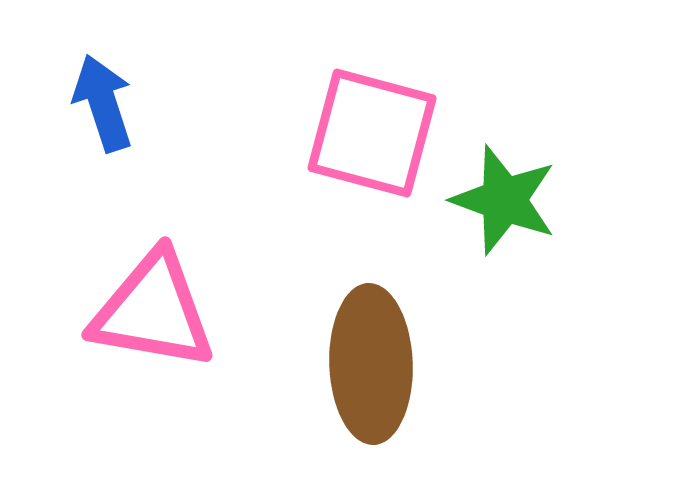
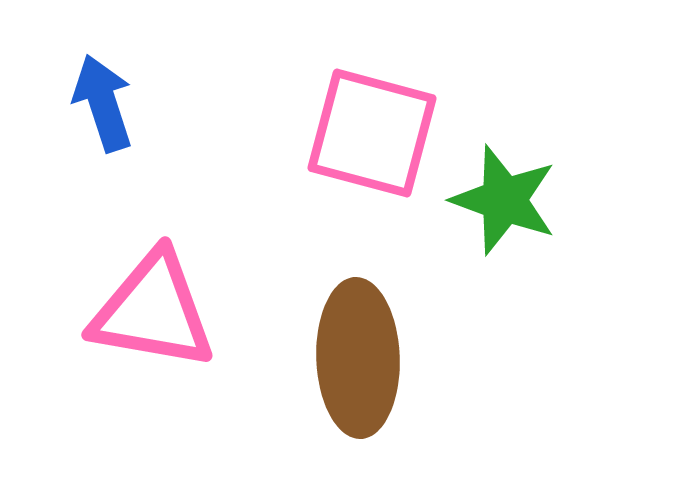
brown ellipse: moved 13 px left, 6 px up
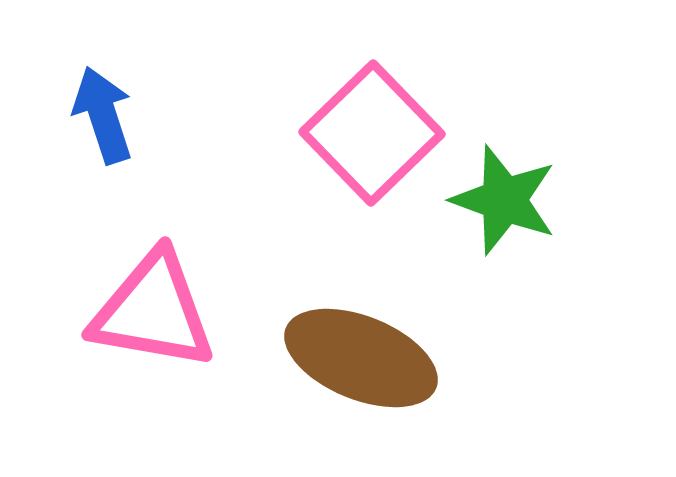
blue arrow: moved 12 px down
pink square: rotated 31 degrees clockwise
brown ellipse: moved 3 px right; rotated 66 degrees counterclockwise
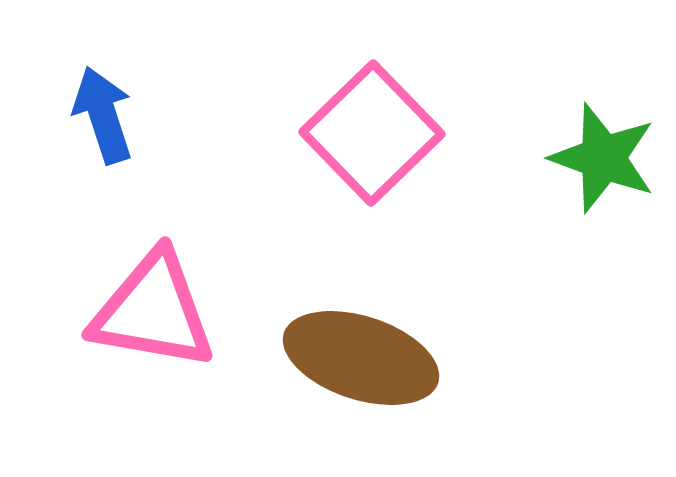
green star: moved 99 px right, 42 px up
brown ellipse: rotated 4 degrees counterclockwise
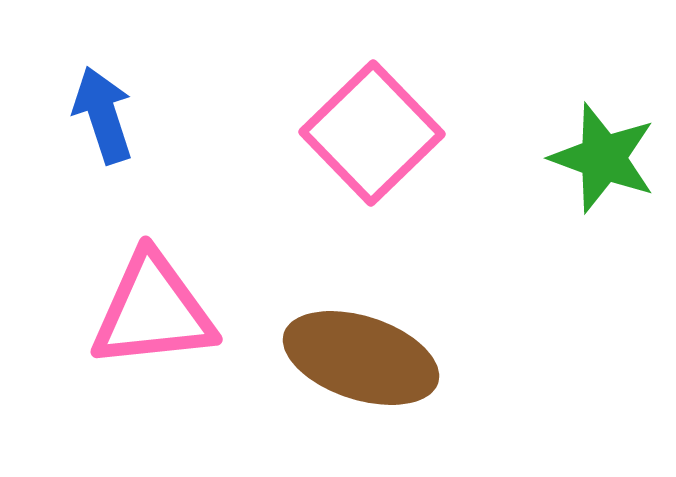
pink triangle: rotated 16 degrees counterclockwise
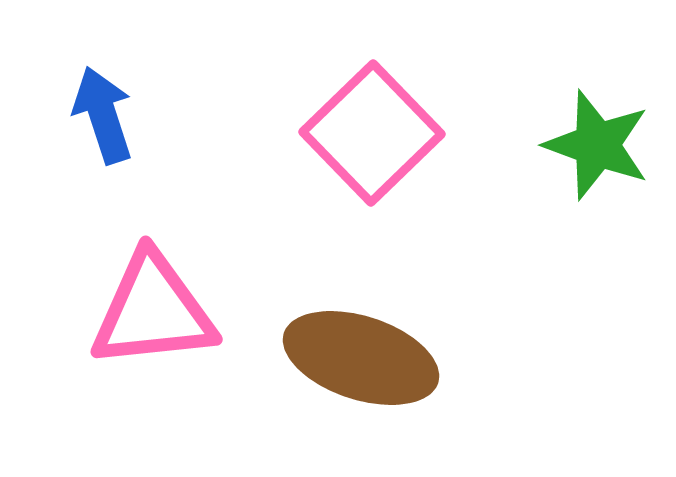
green star: moved 6 px left, 13 px up
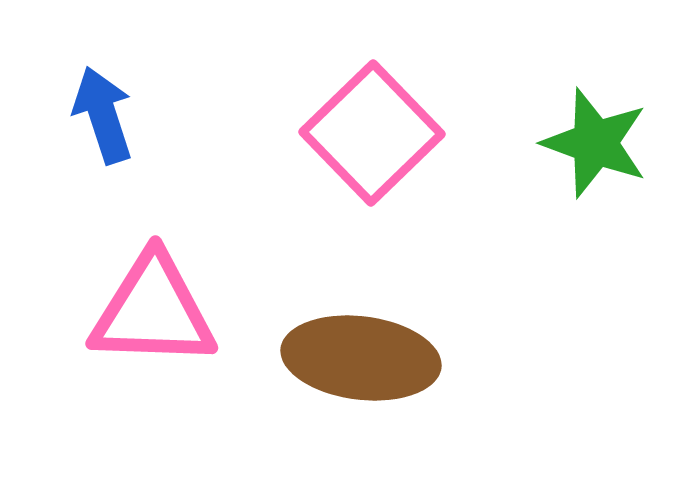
green star: moved 2 px left, 2 px up
pink triangle: rotated 8 degrees clockwise
brown ellipse: rotated 11 degrees counterclockwise
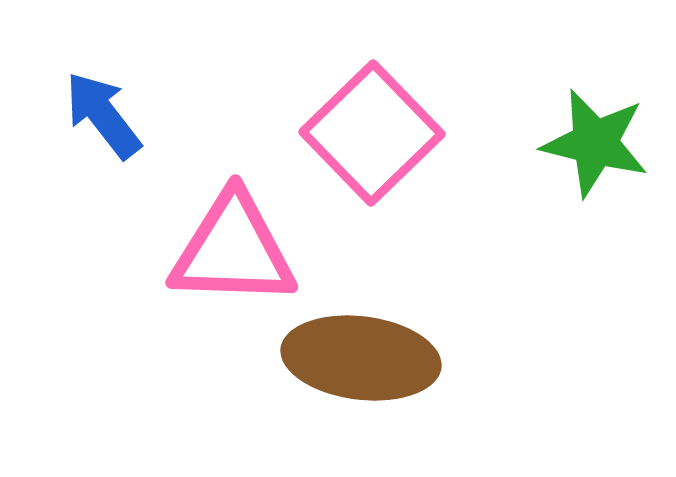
blue arrow: rotated 20 degrees counterclockwise
green star: rotated 6 degrees counterclockwise
pink triangle: moved 80 px right, 61 px up
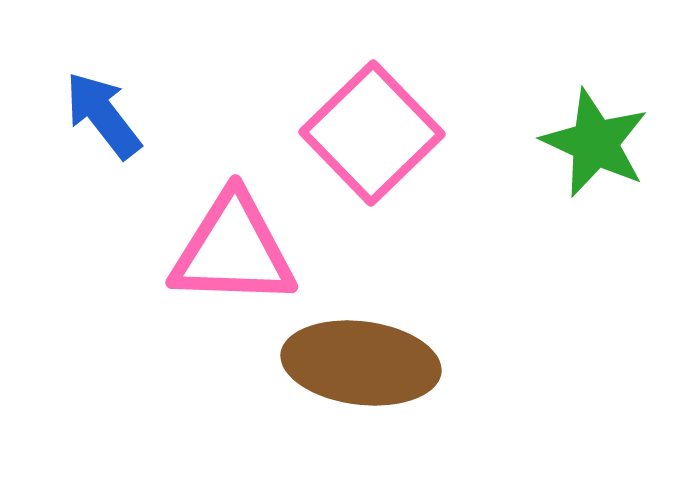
green star: rotated 11 degrees clockwise
brown ellipse: moved 5 px down
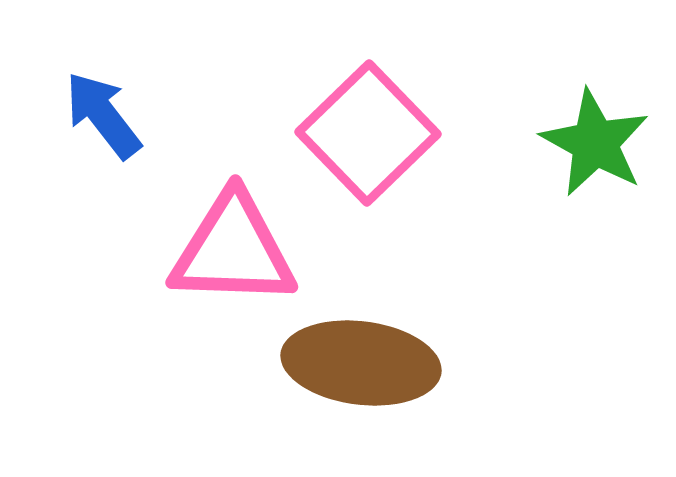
pink square: moved 4 px left
green star: rotated 4 degrees clockwise
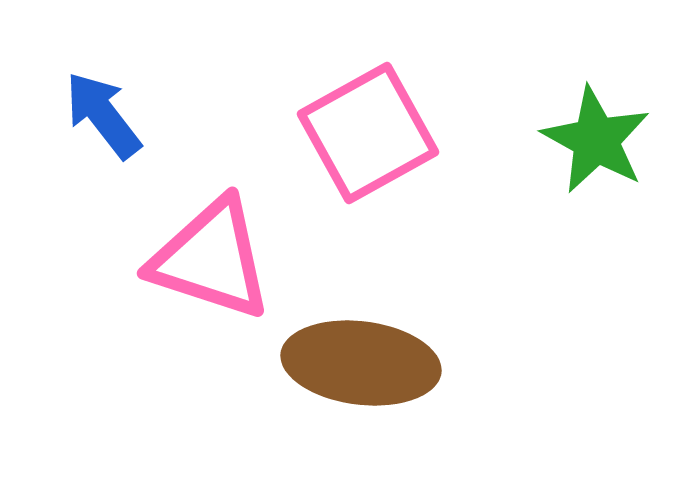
pink square: rotated 15 degrees clockwise
green star: moved 1 px right, 3 px up
pink triangle: moved 22 px left, 9 px down; rotated 16 degrees clockwise
